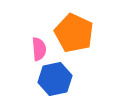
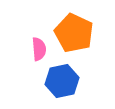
blue hexagon: moved 7 px right, 2 px down
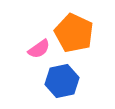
pink semicircle: rotated 60 degrees clockwise
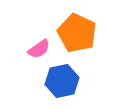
orange pentagon: moved 3 px right
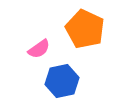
orange pentagon: moved 8 px right, 4 px up
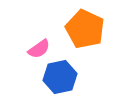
blue hexagon: moved 2 px left, 4 px up
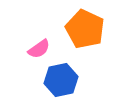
blue hexagon: moved 1 px right, 3 px down
